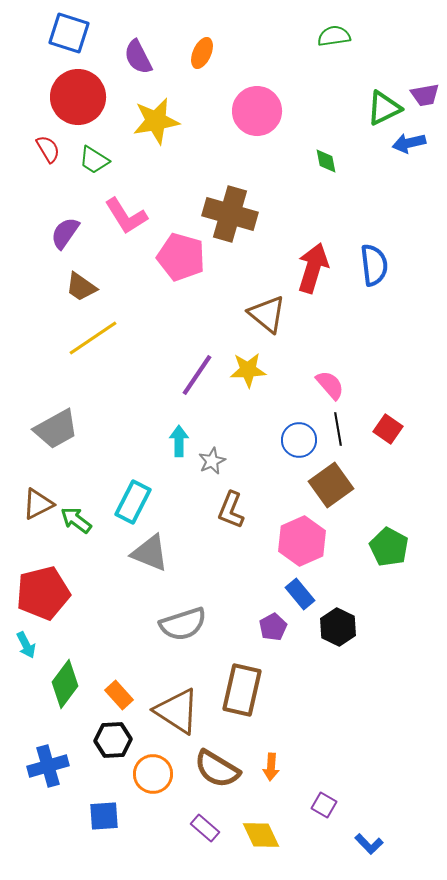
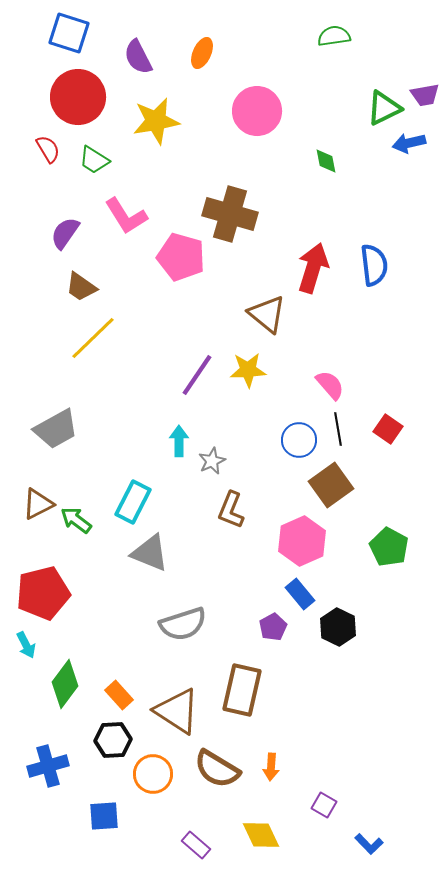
yellow line at (93, 338): rotated 10 degrees counterclockwise
purple rectangle at (205, 828): moved 9 px left, 17 px down
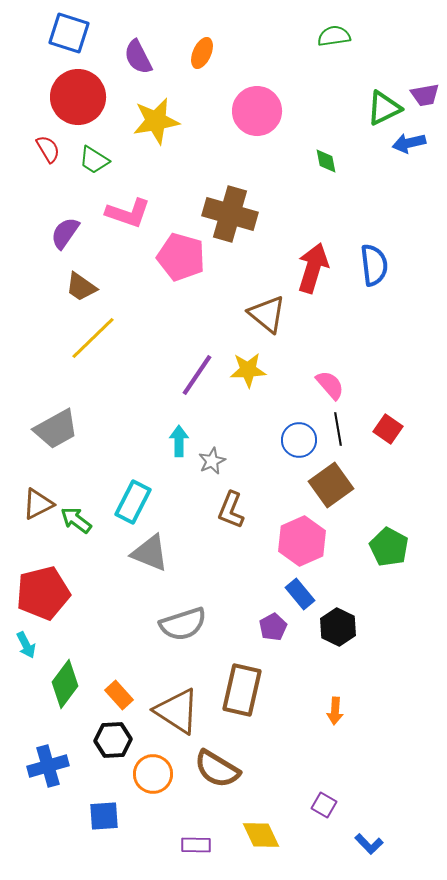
pink L-shape at (126, 216): moved 2 px right, 3 px up; rotated 39 degrees counterclockwise
orange arrow at (271, 767): moved 64 px right, 56 px up
purple rectangle at (196, 845): rotated 40 degrees counterclockwise
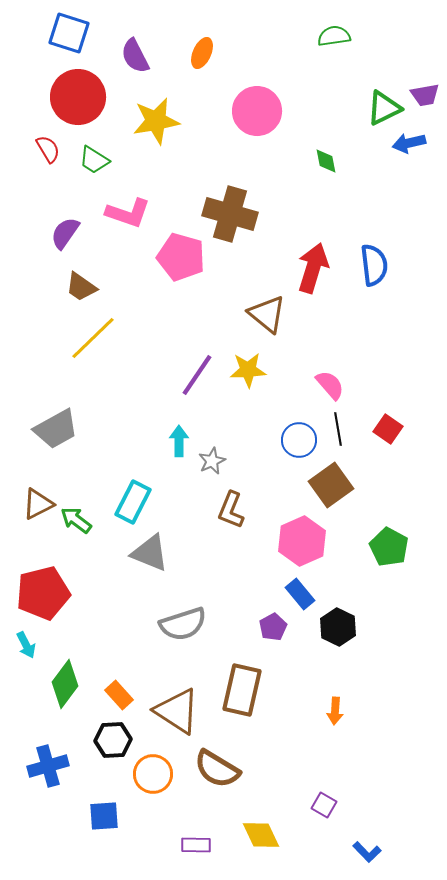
purple semicircle at (138, 57): moved 3 px left, 1 px up
blue L-shape at (369, 844): moved 2 px left, 8 px down
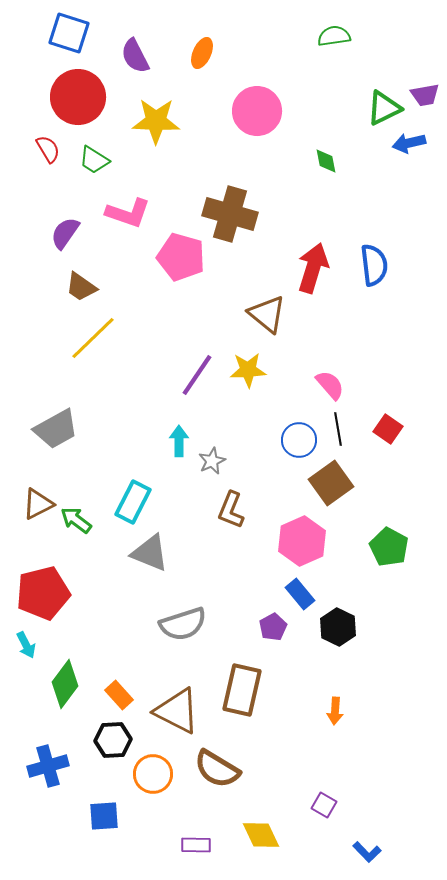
yellow star at (156, 121): rotated 12 degrees clockwise
brown square at (331, 485): moved 2 px up
brown triangle at (177, 711): rotated 6 degrees counterclockwise
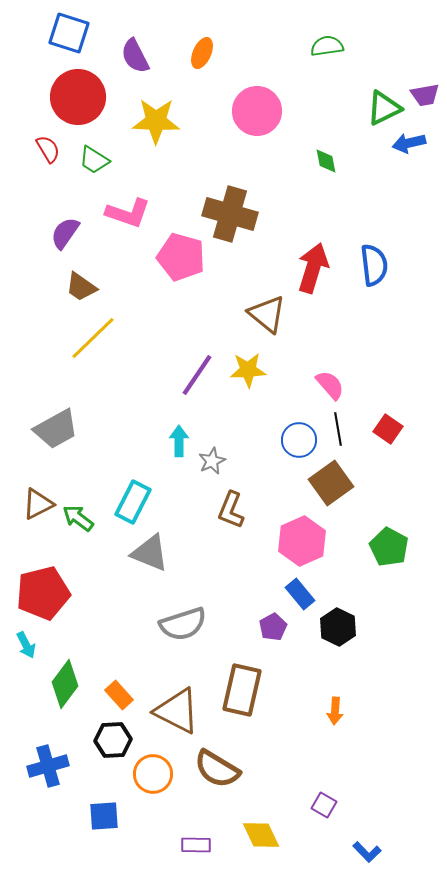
green semicircle at (334, 36): moved 7 px left, 10 px down
green arrow at (76, 520): moved 2 px right, 2 px up
